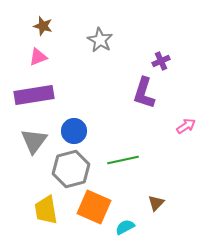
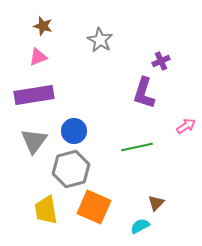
green line: moved 14 px right, 13 px up
cyan semicircle: moved 15 px right, 1 px up
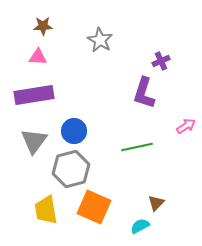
brown star: rotated 18 degrees counterclockwise
pink triangle: rotated 24 degrees clockwise
